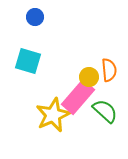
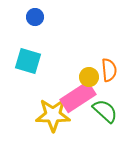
pink rectangle: rotated 16 degrees clockwise
yellow star: rotated 24 degrees clockwise
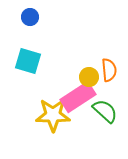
blue circle: moved 5 px left
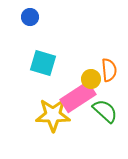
cyan square: moved 15 px right, 2 px down
yellow circle: moved 2 px right, 2 px down
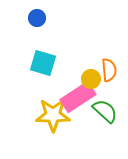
blue circle: moved 7 px right, 1 px down
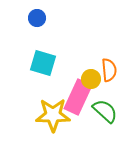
pink rectangle: rotated 32 degrees counterclockwise
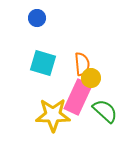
orange semicircle: moved 27 px left, 6 px up
yellow circle: moved 1 px up
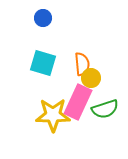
blue circle: moved 6 px right
pink rectangle: moved 5 px down
green semicircle: moved 2 px up; rotated 120 degrees clockwise
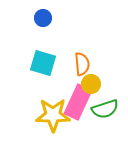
yellow circle: moved 6 px down
